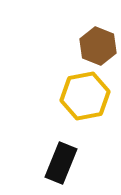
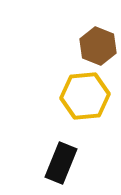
yellow hexagon: rotated 6 degrees clockwise
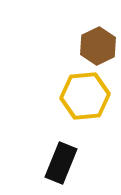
brown hexagon: rotated 12 degrees clockwise
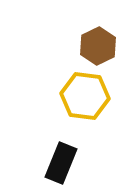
yellow hexagon: rotated 12 degrees clockwise
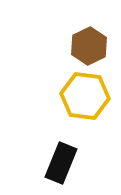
brown hexagon: moved 9 px left
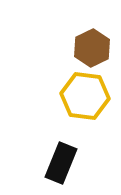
brown hexagon: moved 3 px right, 2 px down
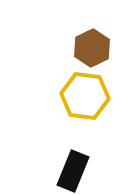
black rectangle: moved 12 px right, 8 px down
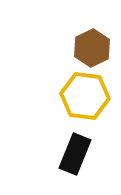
black rectangle: moved 2 px right, 17 px up
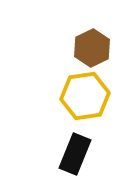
yellow hexagon: rotated 15 degrees counterclockwise
